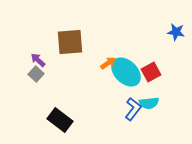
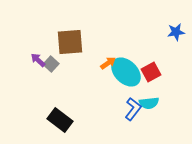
blue star: rotated 18 degrees counterclockwise
gray square: moved 15 px right, 10 px up
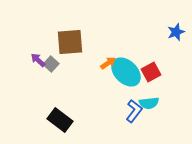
blue star: rotated 12 degrees counterclockwise
blue L-shape: moved 1 px right, 2 px down
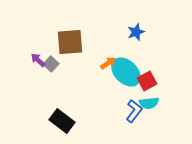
blue star: moved 40 px left
red square: moved 4 px left, 9 px down
black rectangle: moved 2 px right, 1 px down
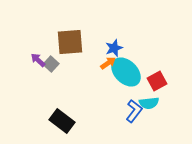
blue star: moved 22 px left, 16 px down
red square: moved 10 px right
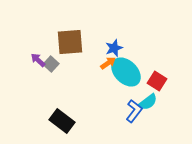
red square: rotated 30 degrees counterclockwise
cyan semicircle: moved 1 px left, 1 px up; rotated 30 degrees counterclockwise
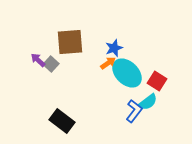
cyan ellipse: moved 1 px right, 1 px down
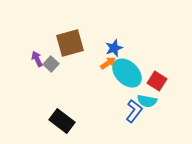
brown square: moved 1 px down; rotated 12 degrees counterclockwise
purple arrow: moved 1 px left, 1 px up; rotated 21 degrees clockwise
cyan semicircle: moved 1 px left, 1 px up; rotated 48 degrees clockwise
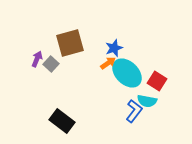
purple arrow: rotated 49 degrees clockwise
